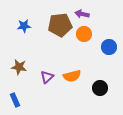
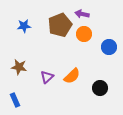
brown pentagon: rotated 15 degrees counterclockwise
orange semicircle: rotated 30 degrees counterclockwise
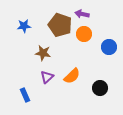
brown pentagon: rotated 30 degrees counterclockwise
brown star: moved 24 px right, 14 px up
blue rectangle: moved 10 px right, 5 px up
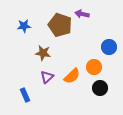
orange circle: moved 10 px right, 33 px down
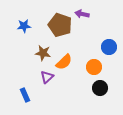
orange semicircle: moved 8 px left, 14 px up
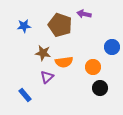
purple arrow: moved 2 px right
blue circle: moved 3 px right
orange semicircle: rotated 36 degrees clockwise
orange circle: moved 1 px left
blue rectangle: rotated 16 degrees counterclockwise
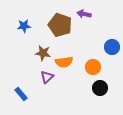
blue rectangle: moved 4 px left, 1 px up
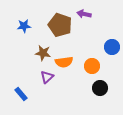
orange circle: moved 1 px left, 1 px up
